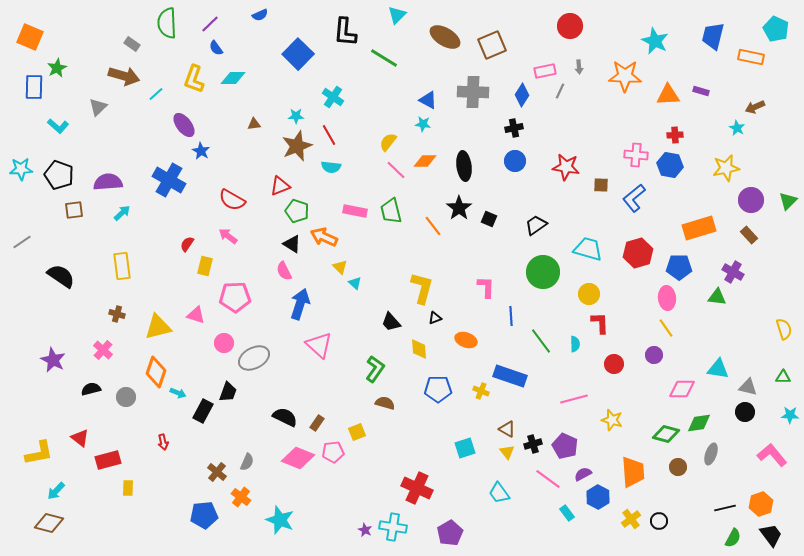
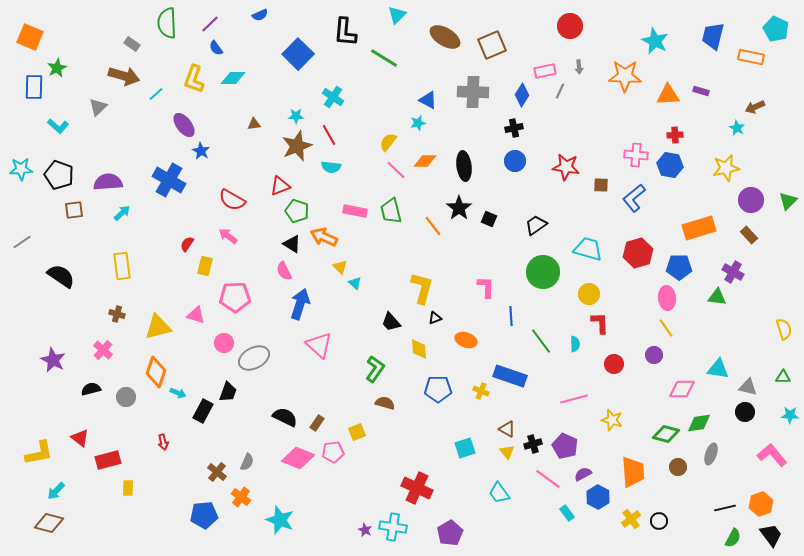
cyan star at (423, 124): moved 5 px left, 1 px up; rotated 21 degrees counterclockwise
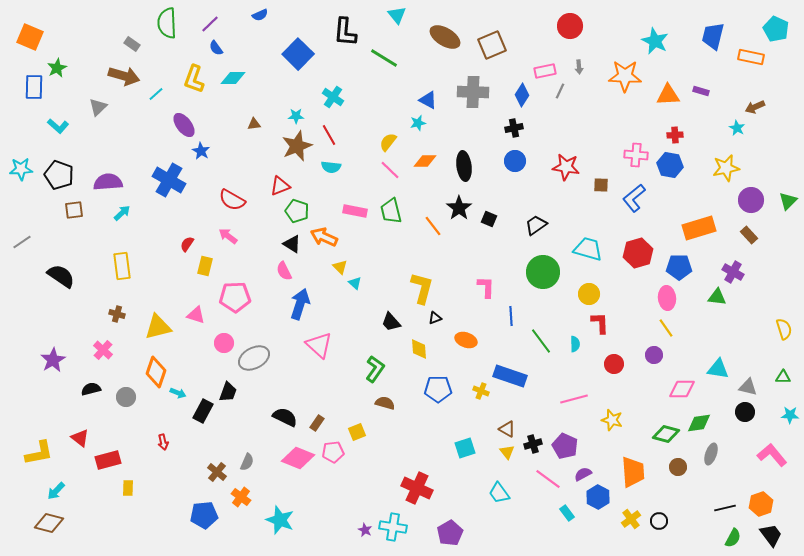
cyan triangle at (397, 15): rotated 24 degrees counterclockwise
pink line at (396, 170): moved 6 px left
purple star at (53, 360): rotated 15 degrees clockwise
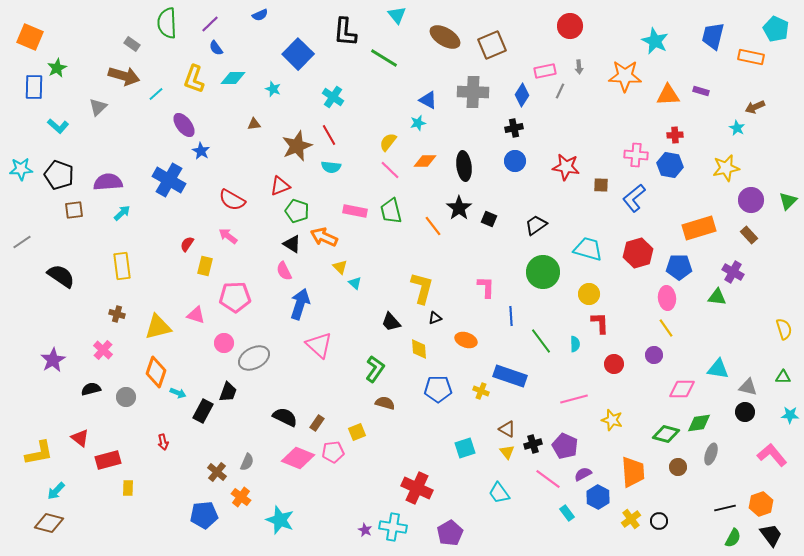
cyan star at (296, 116): moved 23 px left, 27 px up; rotated 21 degrees clockwise
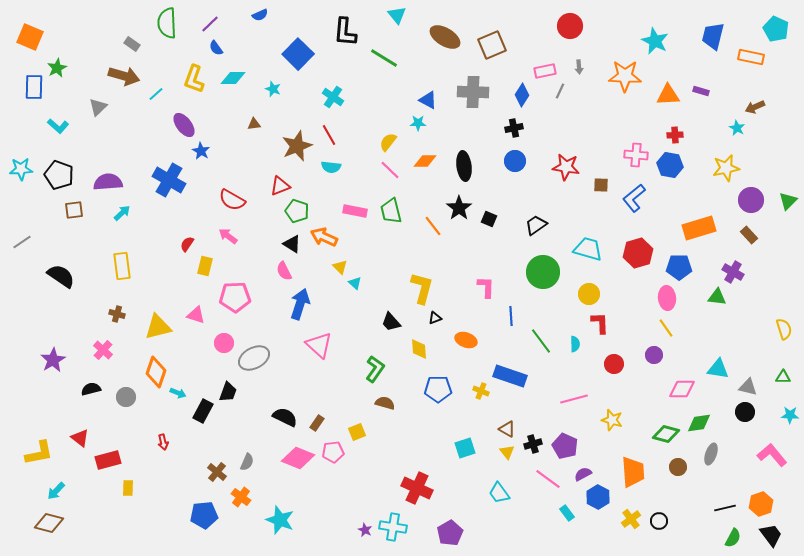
cyan star at (418, 123): rotated 14 degrees clockwise
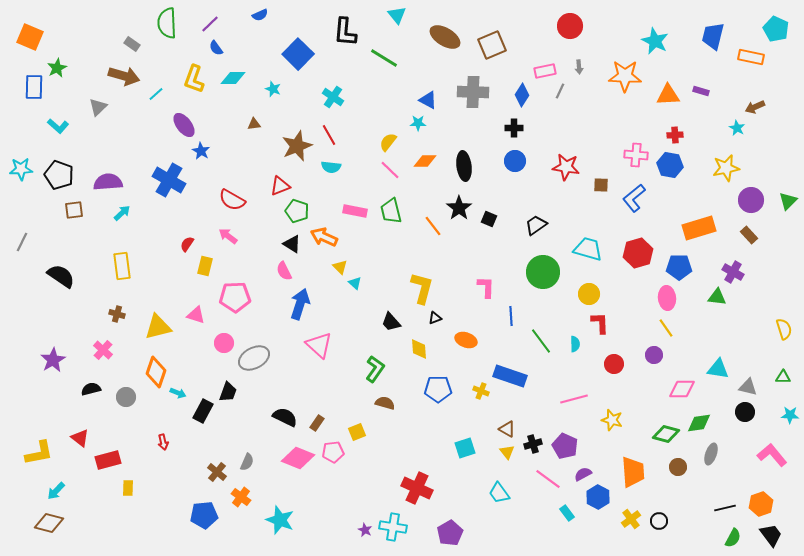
black cross at (514, 128): rotated 12 degrees clockwise
gray line at (22, 242): rotated 30 degrees counterclockwise
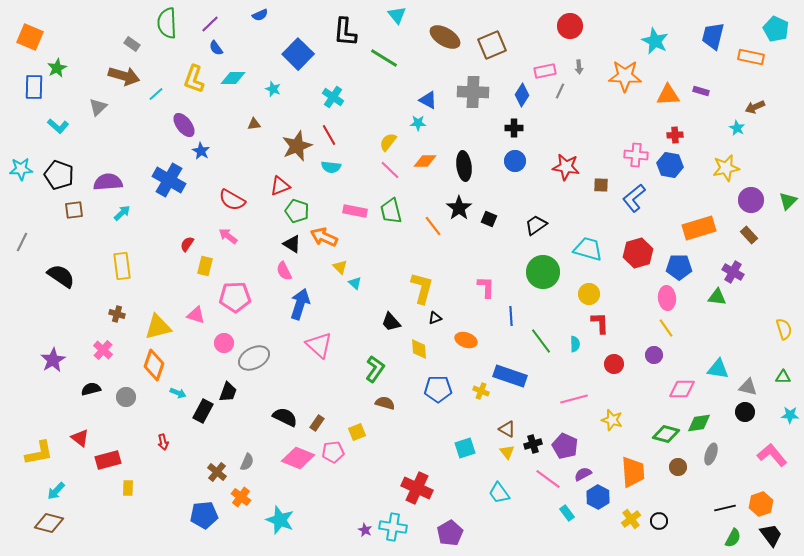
orange diamond at (156, 372): moved 2 px left, 7 px up
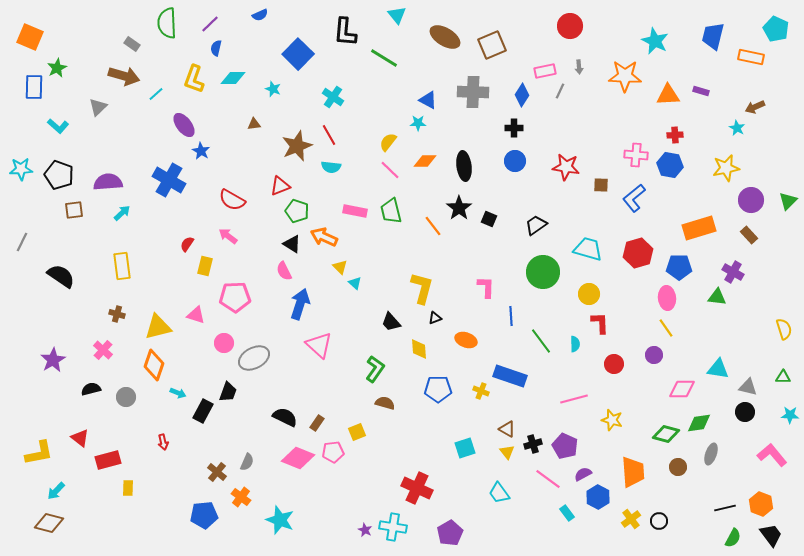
blue semicircle at (216, 48): rotated 49 degrees clockwise
orange hexagon at (761, 504): rotated 20 degrees counterclockwise
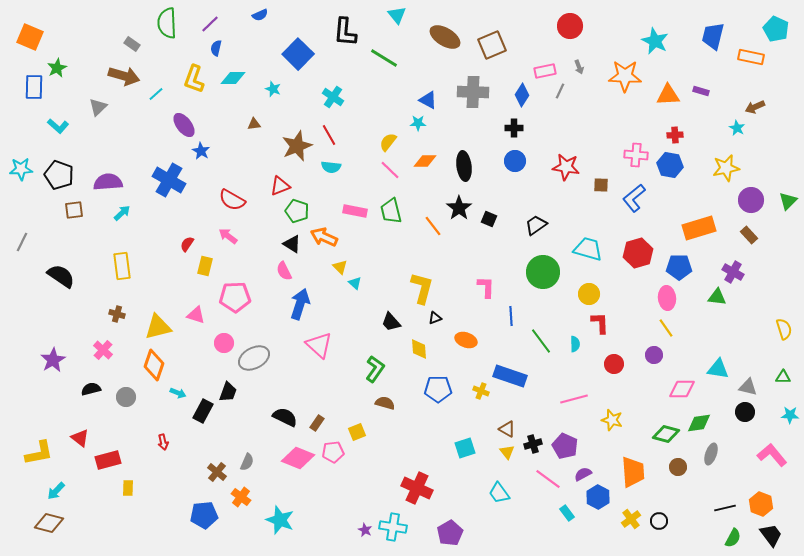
gray arrow at (579, 67): rotated 16 degrees counterclockwise
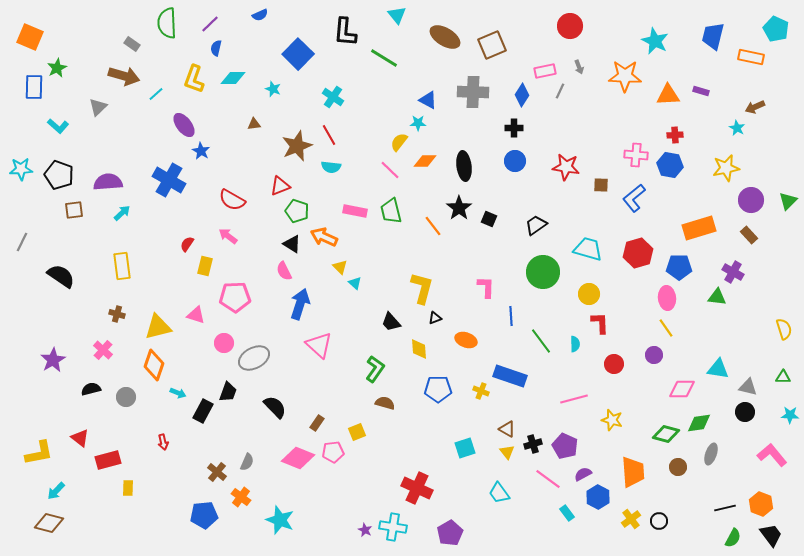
yellow semicircle at (388, 142): moved 11 px right
black semicircle at (285, 417): moved 10 px left, 10 px up; rotated 20 degrees clockwise
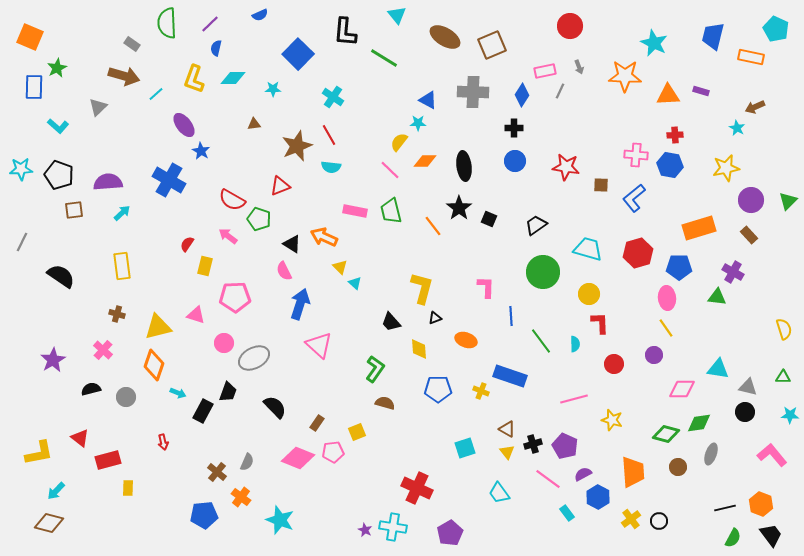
cyan star at (655, 41): moved 1 px left, 2 px down
cyan star at (273, 89): rotated 21 degrees counterclockwise
green pentagon at (297, 211): moved 38 px left, 8 px down
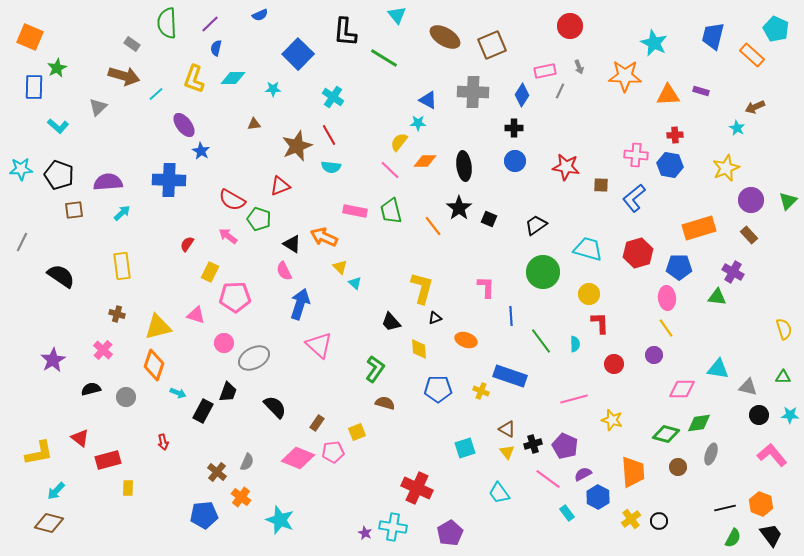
orange rectangle at (751, 57): moved 1 px right, 2 px up; rotated 30 degrees clockwise
yellow star at (726, 168): rotated 12 degrees counterclockwise
blue cross at (169, 180): rotated 28 degrees counterclockwise
yellow rectangle at (205, 266): moved 5 px right, 6 px down; rotated 12 degrees clockwise
black circle at (745, 412): moved 14 px right, 3 px down
purple star at (365, 530): moved 3 px down
